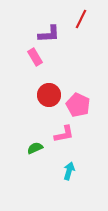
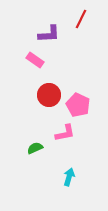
pink rectangle: moved 3 px down; rotated 24 degrees counterclockwise
pink L-shape: moved 1 px right, 1 px up
cyan arrow: moved 6 px down
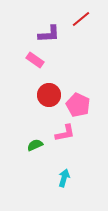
red line: rotated 24 degrees clockwise
green semicircle: moved 3 px up
cyan arrow: moved 5 px left, 1 px down
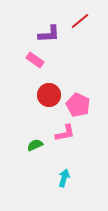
red line: moved 1 px left, 2 px down
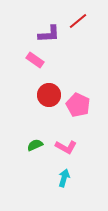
red line: moved 2 px left
pink L-shape: moved 1 px right, 14 px down; rotated 40 degrees clockwise
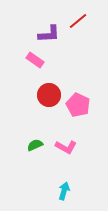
cyan arrow: moved 13 px down
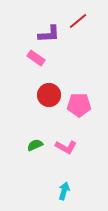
pink rectangle: moved 1 px right, 2 px up
pink pentagon: moved 1 px right; rotated 25 degrees counterclockwise
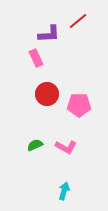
pink rectangle: rotated 30 degrees clockwise
red circle: moved 2 px left, 1 px up
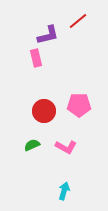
purple L-shape: moved 1 px left, 1 px down; rotated 10 degrees counterclockwise
pink rectangle: rotated 12 degrees clockwise
red circle: moved 3 px left, 17 px down
green semicircle: moved 3 px left
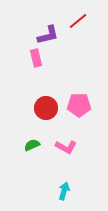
red circle: moved 2 px right, 3 px up
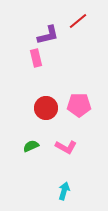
green semicircle: moved 1 px left, 1 px down
